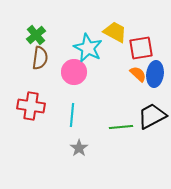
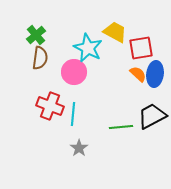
red cross: moved 19 px right; rotated 12 degrees clockwise
cyan line: moved 1 px right, 1 px up
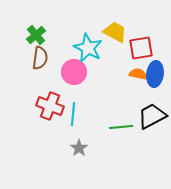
orange semicircle: rotated 30 degrees counterclockwise
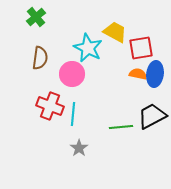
green cross: moved 18 px up
pink circle: moved 2 px left, 2 px down
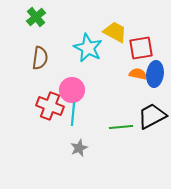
pink circle: moved 16 px down
gray star: rotated 12 degrees clockwise
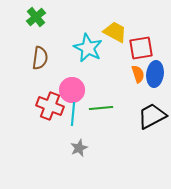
orange semicircle: rotated 60 degrees clockwise
green line: moved 20 px left, 19 px up
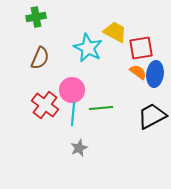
green cross: rotated 30 degrees clockwise
brown semicircle: rotated 15 degrees clockwise
orange semicircle: moved 2 px up; rotated 36 degrees counterclockwise
red cross: moved 5 px left, 1 px up; rotated 16 degrees clockwise
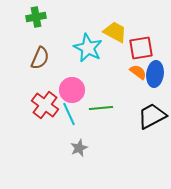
cyan line: moved 4 px left; rotated 30 degrees counterclockwise
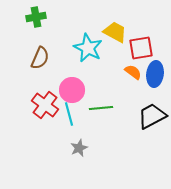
orange semicircle: moved 5 px left
cyan line: rotated 10 degrees clockwise
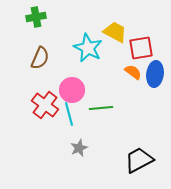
black trapezoid: moved 13 px left, 44 px down
